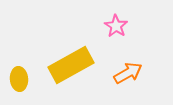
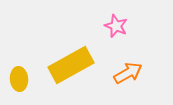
pink star: rotated 10 degrees counterclockwise
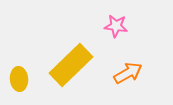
pink star: rotated 15 degrees counterclockwise
yellow rectangle: rotated 15 degrees counterclockwise
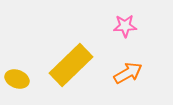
pink star: moved 9 px right; rotated 10 degrees counterclockwise
yellow ellipse: moved 2 px left; rotated 65 degrees counterclockwise
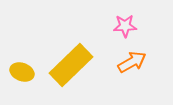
orange arrow: moved 4 px right, 11 px up
yellow ellipse: moved 5 px right, 7 px up
